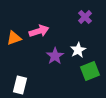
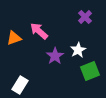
pink arrow: rotated 120 degrees counterclockwise
white rectangle: rotated 18 degrees clockwise
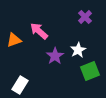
orange triangle: moved 2 px down
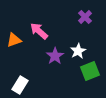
white star: moved 1 px down
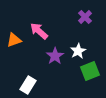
white rectangle: moved 8 px right
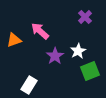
pink arrow: moved 1 px right
white rectangle: moved 1 px right
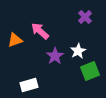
orange triangle: moved 1 px right
white rectangle: rotated 42 degrees clockwise
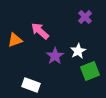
white rectangle: moved 2 px right; rotated 36 degrees clockwise
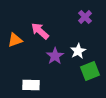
white rectangle: rotated 18 degrees counterclockwise
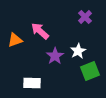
white rectangle: moved 1 px right, 2 px up
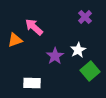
pink arrow: moved 6 px left, 4 px up
white star: moved 1 px up
green square: rotated 18 degrees counterclockwise
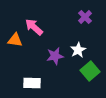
orange triangle: rotated 28 degrees clockwise
purple star: rotated 24 degrees clockwise
